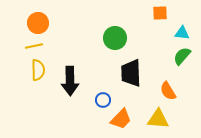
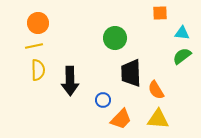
green semicircle: rotated 12 degrees clockwise
orange semicircle: moved 12 px left, 1 px up
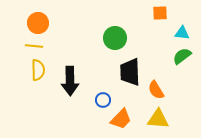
yellow line: rotated 18 degrees clockwise
black trapezoid: moved 1 px left, 1 px up
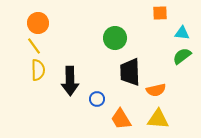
yellow line: rotated 48 degrees clockwise
orange semicircle: rotated 72 degrees counterclockwise
blue circle: moved 6 px left, 1 px up
orange trapezoid: rotated 105 degrees clockwise
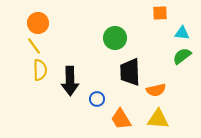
yellow semicircle: moved 2 px right
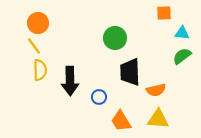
orange square: moved 4 px right
blue circle: moved 2 px right, 2 px up
orange trapezoid: moved 2 px down
